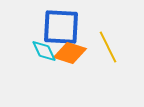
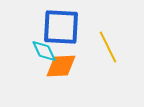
orange diamond: moved 9 px left, 13 px down; rotated 20 degrees counterclockwise
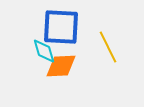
cyan diamond: rotated 8 degrees clockwise
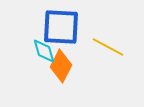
yellow line: rotated 36 degrees counterclockwise
orange diamond: rotated 60 degrees counterclockwise
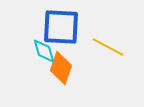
orange diamond: moved 2 px down; rotated 8 degrees counterclockwise
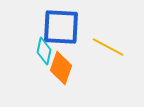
cyan diamond: rotated 28 degrees clockwise
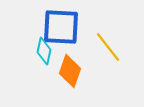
yellow line: rotated 24 degrees clockwise
orange diamond: moved 9 px right, 3 px down
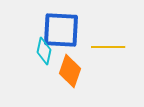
blue square: moved 3 px down
yellow line: rotated 52 degrees counterclockwise
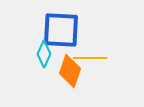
yellow line: moved 18 px left, 11 px down
cyan diamond: moved 3 px down; rotated 12 degrees clockwise
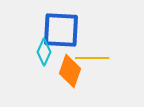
cyan diamond: moved 2 px up
yellow line: moved 2 px right
